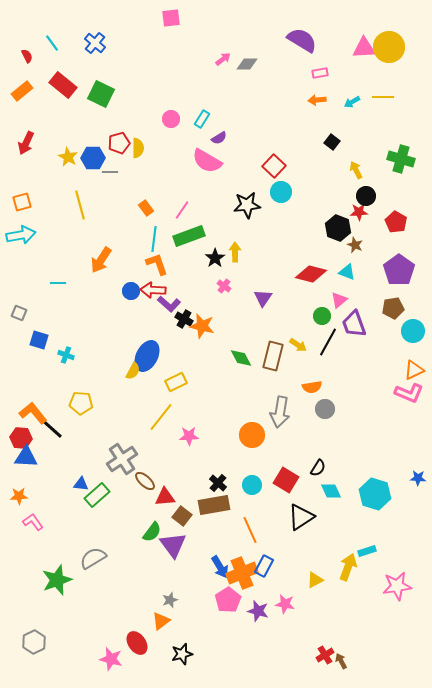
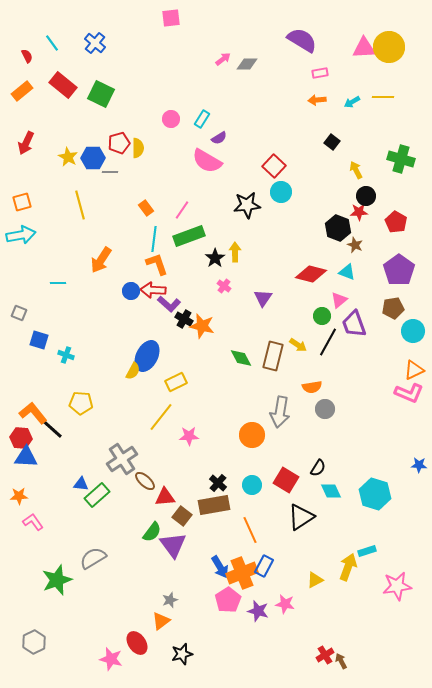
blue star at (418, 478): moved 1 px right, 13 px up
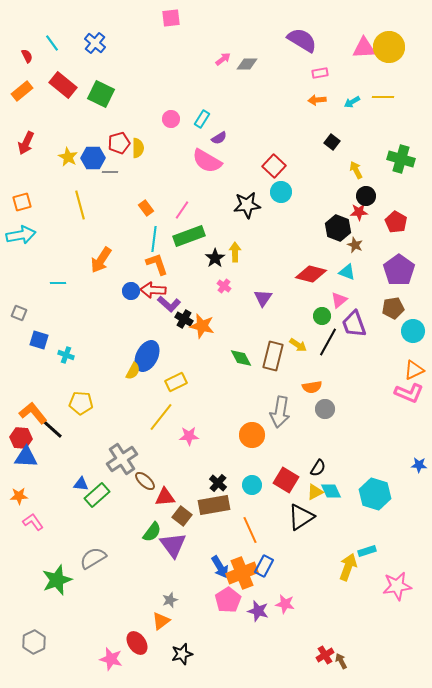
yellow triangle at (315, 580): moved 88 px up
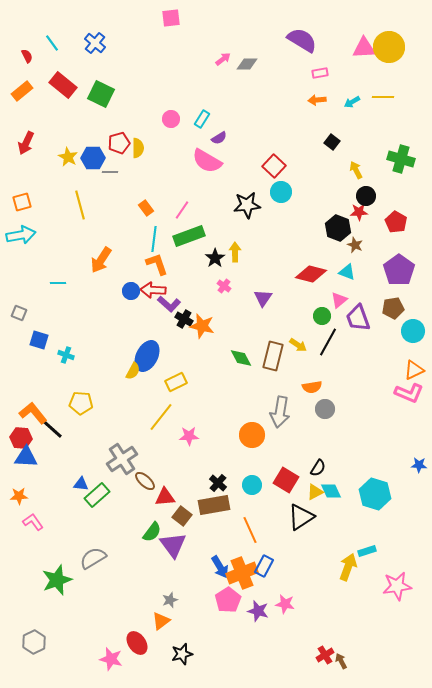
purple trapezoid at (354, 324): moved 4 px right, 6 px up
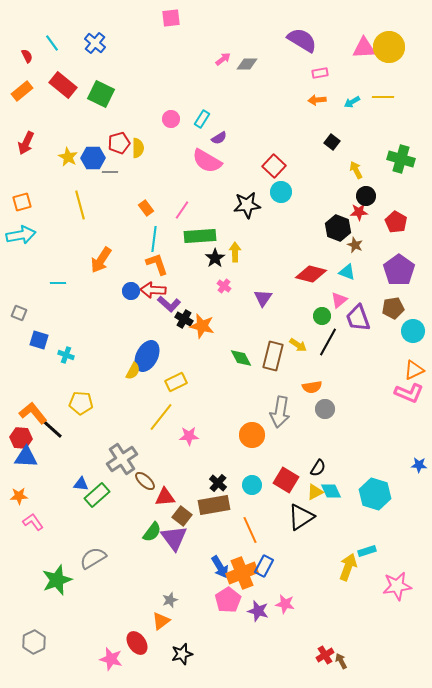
green rectangle at (189, 236): moved 11 px right; rotated 16 degrees clockwise
purple triangle at (173, 545): moved 1 px right, 7 px up
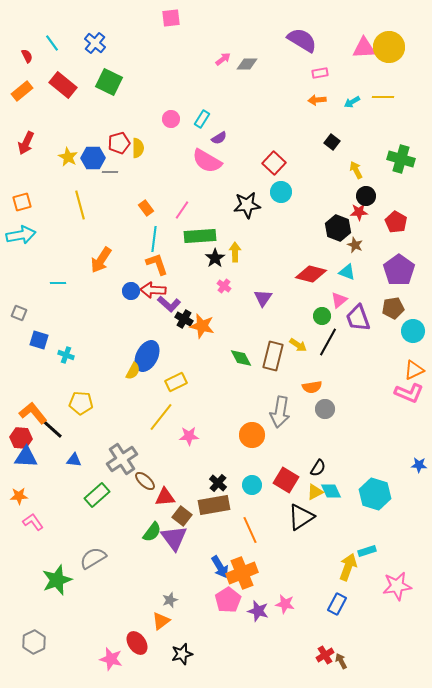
green square at (101, 94): moved 8 px right, 12 px up
red square at (274, 166): moved 3 px up
blue triangle at (81, 484): moved 7 px left, 24 px up
blue rectangle at (264, 566): moved 73 px right, 38 px down
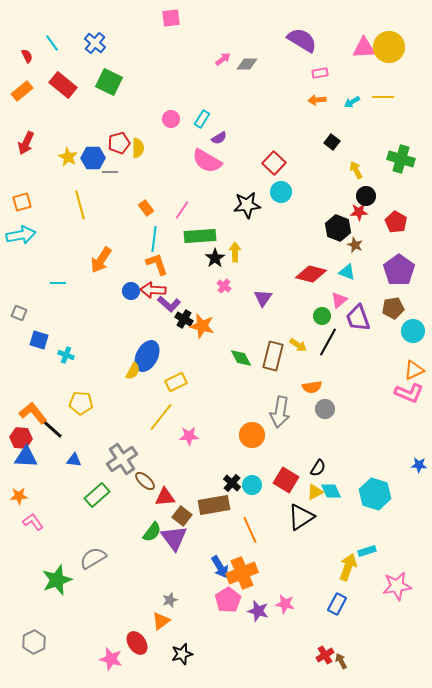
black cross at (218, 483): moved 14 px right
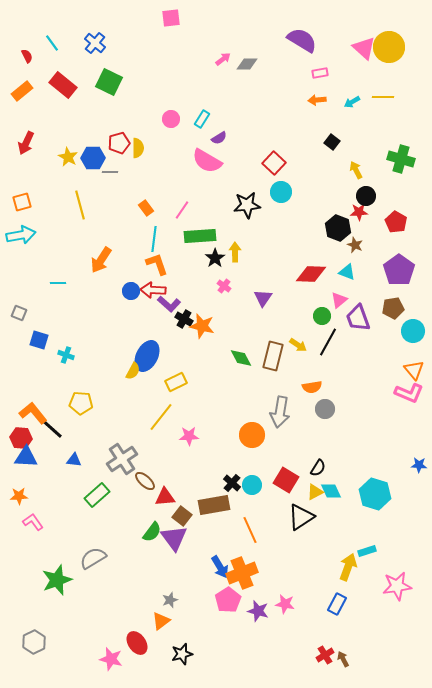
pink triangle at (364, 48): rotated 45 degrees clockwise
red diamond at (311, 274): rotated 12 degrees counterclockwise
orange triangle at (414, 370): rotated 45 degrees counterclockwise
brown arrow at (341, 661): moved 2 px right, 2 px up
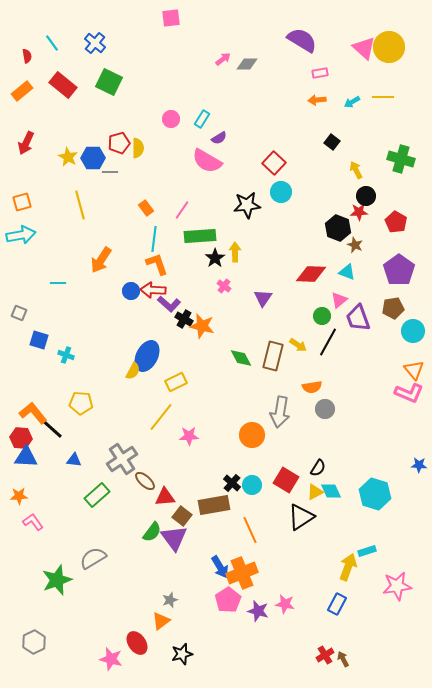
red semicircle at (27, 56): rotated 16 degrees clockwise
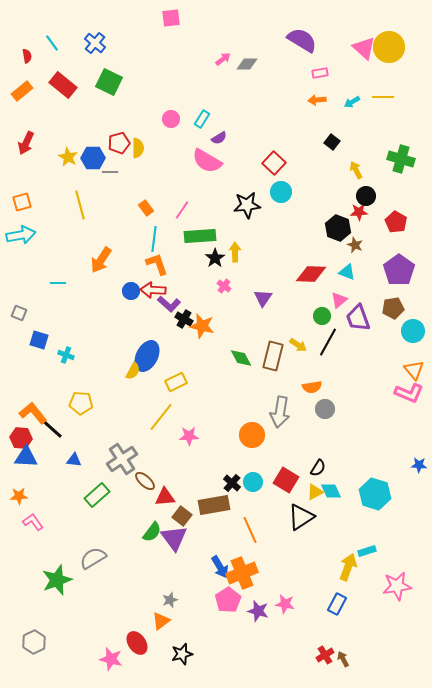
cyan circle at (252, 485): moved 1 px right, 3 px up
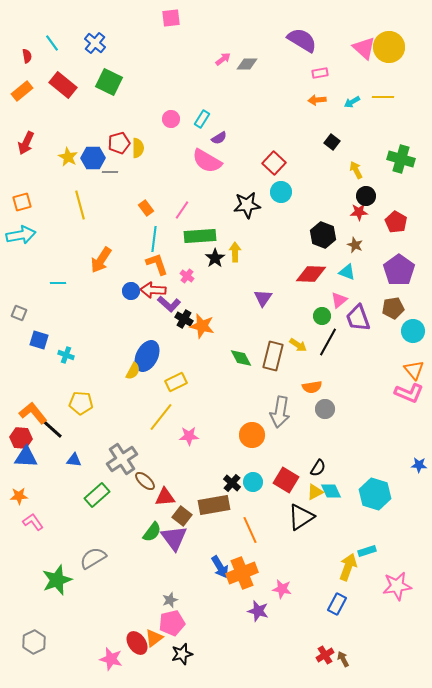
black hexagon at (338, 228): moved 15 px left, 7 px down
pink cross at (224, 286): moved 37 px left, 10 px up
pink pentagon at (228, 600): moved 56 px left, 23 px down; rotated 20 degrees clockwise
pink star at (285, 604): moved 3 px left, 15 px up
orange triangle at (161, 621): moved 7 px left, 17 px down
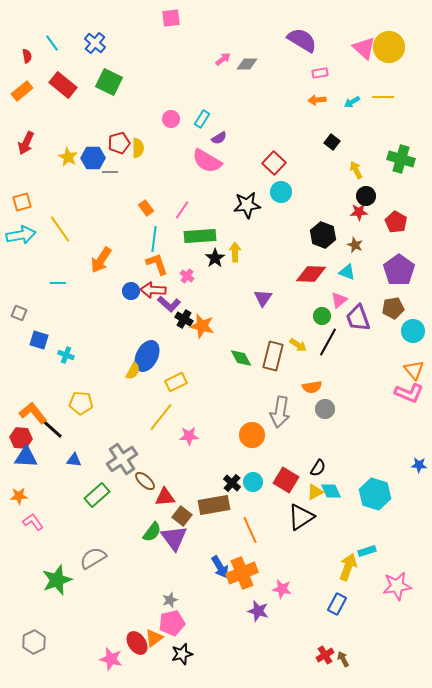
yellow line at (80, 205): moved 20 px left, 24 px down; rotated 20 degrees counterclockwise
